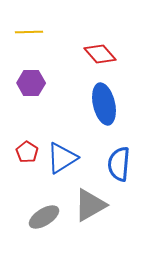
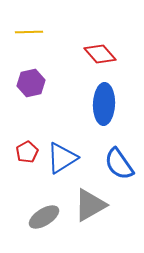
purple hexagon: rotated 12 degrees counterclockwise
blue ellipse: rotated 15 degrees clockwise
red pentagon: rotated 10 degrees clockwise
blue semicircle: rotated 40 degrees counterclockwise
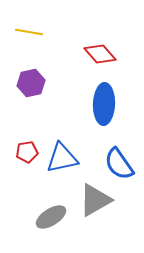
yellow line: rotated 12 degrees clockwise
red pentagon: rotated 20 degrees clockwise
blue triangle: rotated 20 degrees clockwise
gray triangle: moved 5 px right, 5 px up
gray ellipse: moved 7 px right
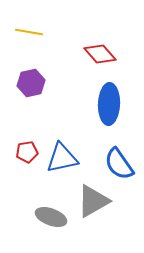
blue ellipse: moved 5 px right
gray triangle: moved 2 px left, 1 px down
gray ellipse: rotated 52 degrees clockwise
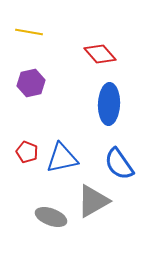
red pentagon: rotated 30 degrees clockwise
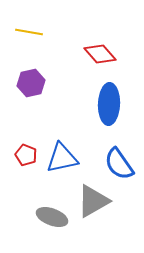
red pentagon: moved 1 px left, 3 px down
gray ellipse: moved 1 px right
